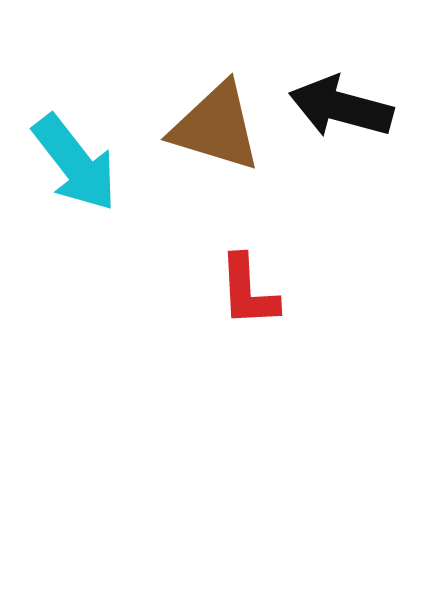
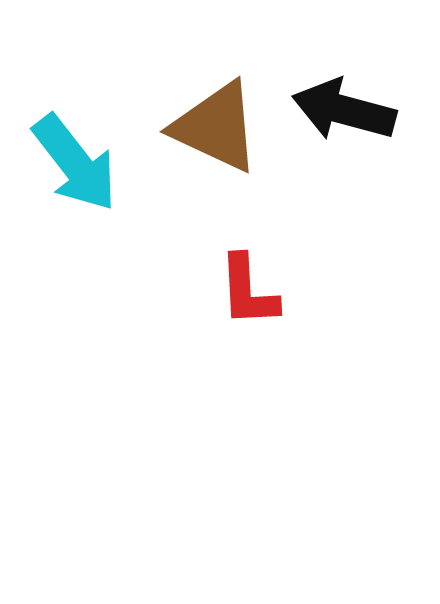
black arrow: moved 3 px right, 3 px down
brown triangle: rotated 8 degrees clockwise
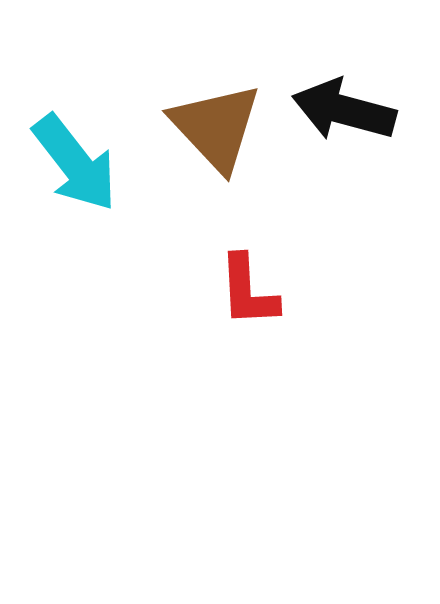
brown triangle: rotated 22 degrees clockwise
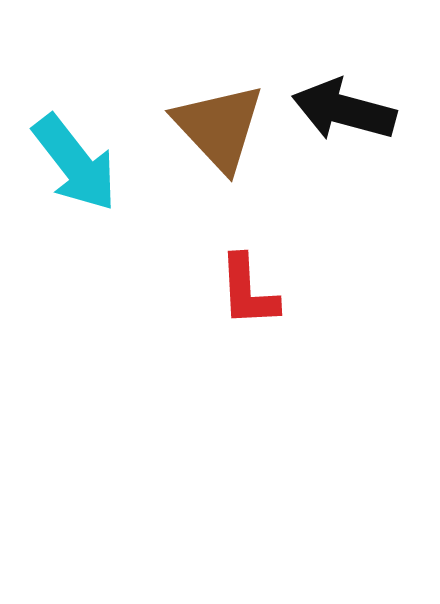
brown triangle: moved 3 px right
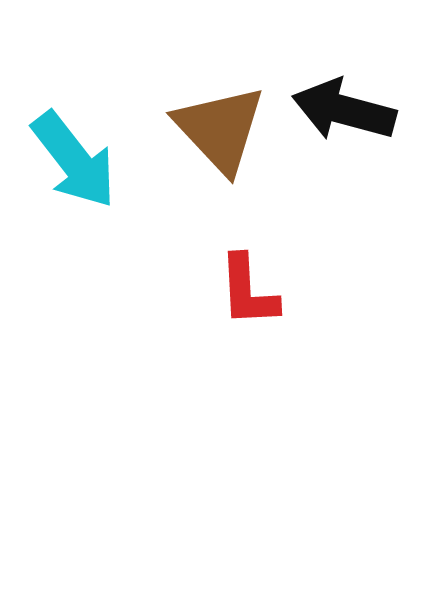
brown triangle: moved 1 px right, 2 px down
cyan arrow: moved 1 px left, 3 px up
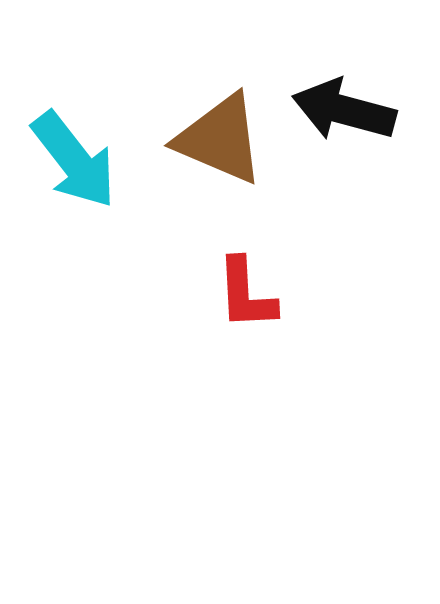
brown triangle: moved 10 px down; rotated 24 degrees counterclockwise
red L-shape: moved 2 px left, 3 px down
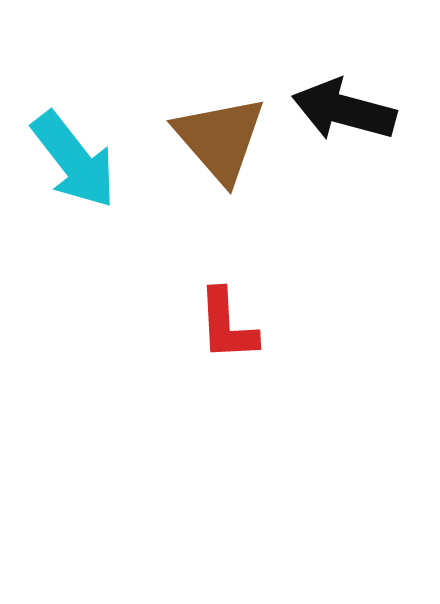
brown triangle: rotated 26 degrees clockwise
red L-shape: moved 19 px left, 31 px down
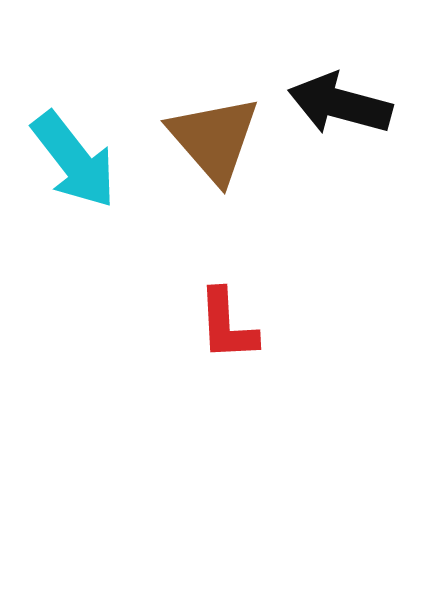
black arrow: moved 4 px left, 6 px up
brown triangle: moved 6 px left
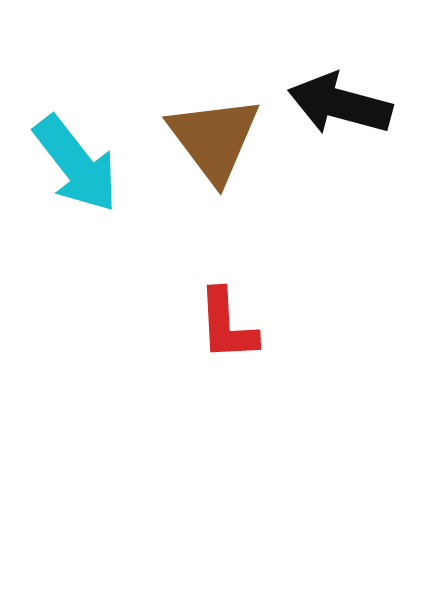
brown triangle: rotated 4 degrees clockwise
cyan arrow: moved 2 px right, 4 px down
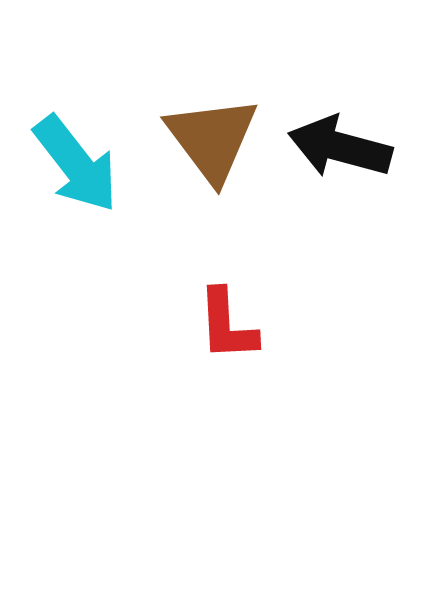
black arrow: moved 43 px down
brown triangle: moved 2 px left
